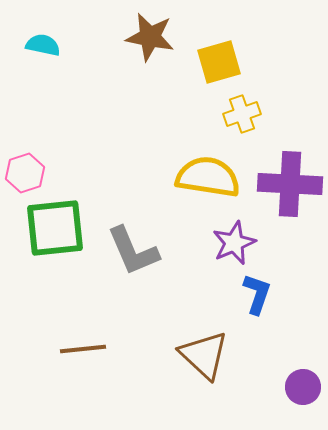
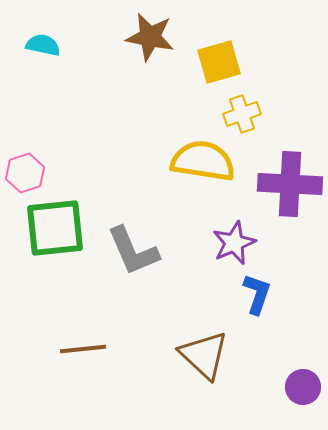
yellow semicircle: moved 5 px left, 16 px up
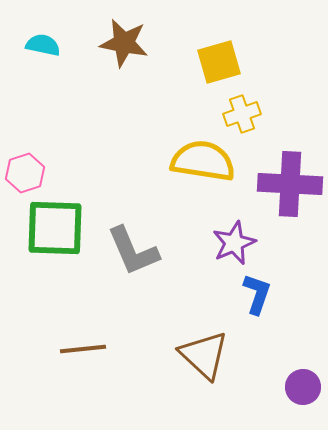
brown star: moved 26 px left, 6 px down
green square: rotated 8 degrees clockwise
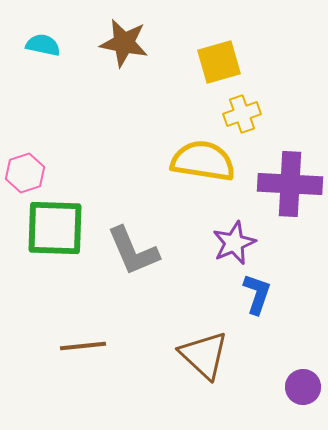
brown line: moved 3 px up
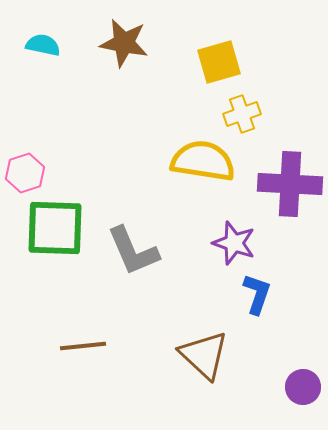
purple star: rotated 30 degrees counterclockwise
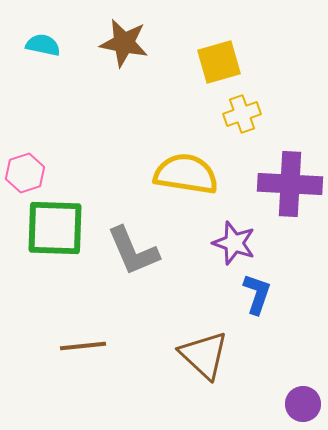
yellow semicircle: moved 17 px left, 13 px down
purple circle: moved 17 px down
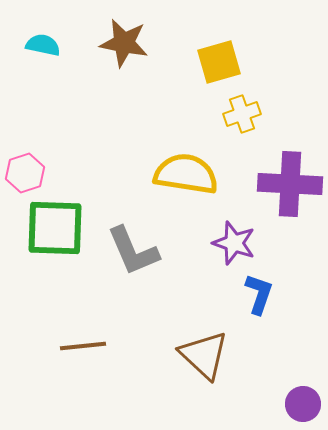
blue L-shape: moved 2 px right
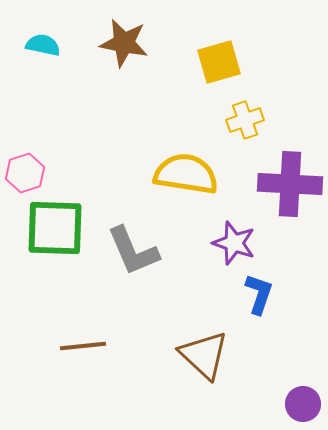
yellow cross: moved 3 px right, 6 px down
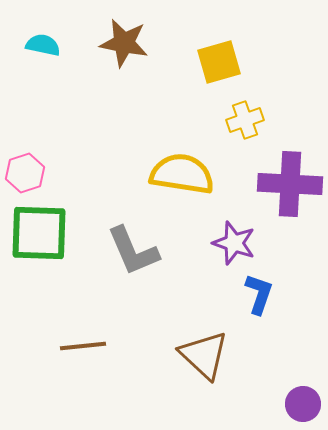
yellow semicircle: moved 4 px left
green square: moved 16 px left, 5 px down
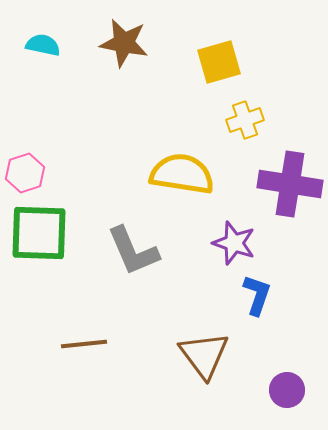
purple cross: rotated 6 degrees clockwise
blue L-shape: moved 2 px left, 1 px down
brown line: moved 1 px right, 2 px up
brown triangle: rotated 10 degrees clockwise
purple circle: moved 16 px left, 14 px up
